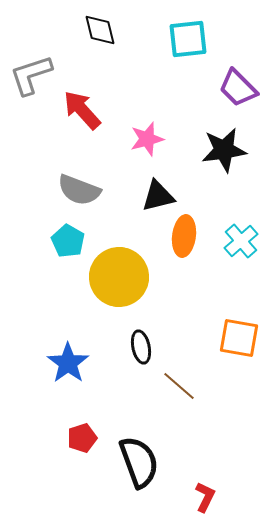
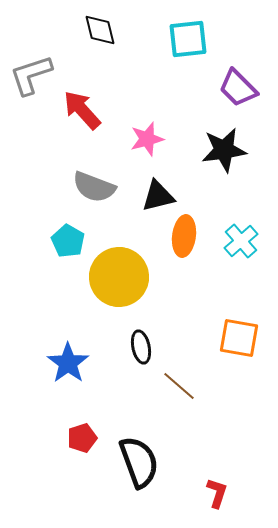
gray semicircle: moved 15 px right, 3 px up
red L-shape: moved 12 px right, 4 px up; rotated 8 degrees counterclockwise
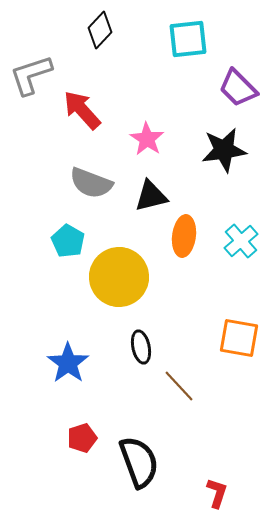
black diamond: rotated 57 degrees clockwise
pink star: rotated 24 degrees counterclockwise
gray semicircle: moved 3 px left, 4 px up
black triangle: moved 7 px left
brown line: rotated 6 degrees clockwise
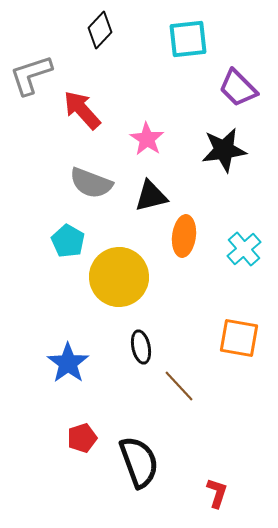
cyan cross: moved 3 px right, 8 px down
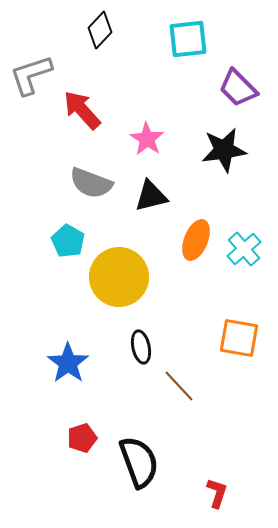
orange ellipse: moved 12 px right, 4 px down; rotated 15 degrees clockwise
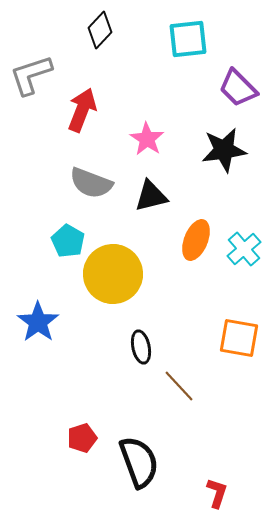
red arrow: rotated 63 degrees clockwise
yellow circle: moved 6 px left, 3 px up
blue star: moved 30 px left, 41 px up
